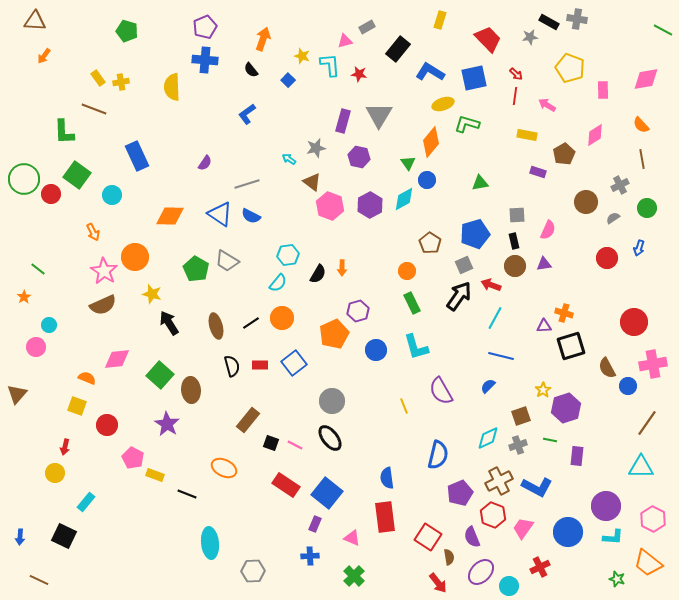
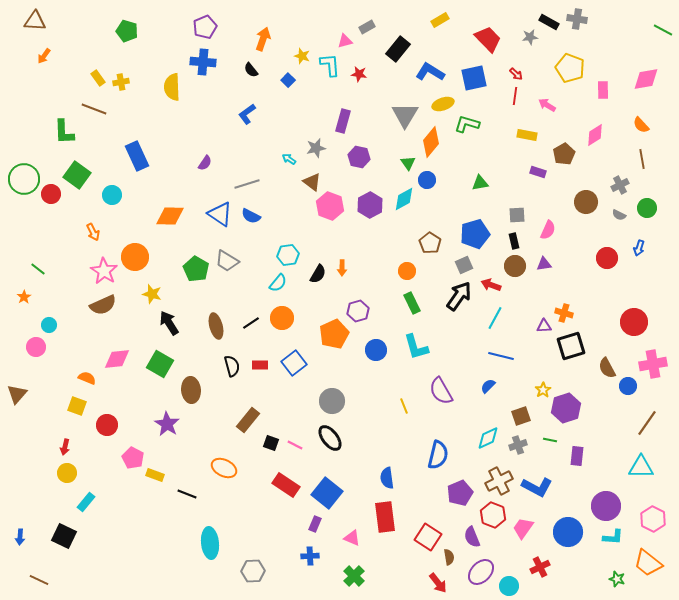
yellow rectangle at (440, 20): rotated 42 degrees clockwise
blue cross at (205, 60): moved 2 px left, 2 px down
gray triangle at (379, 115): moved 26 px right
gray semicircle at (613, 218): moved 6 px right, 3 px up; rotated 120 degrees counterclockwise
green square at (160, 375): moved 11 px up; rotated 12 degrees counterclockwise
yellow circle at (55, 473): moved 12 px right
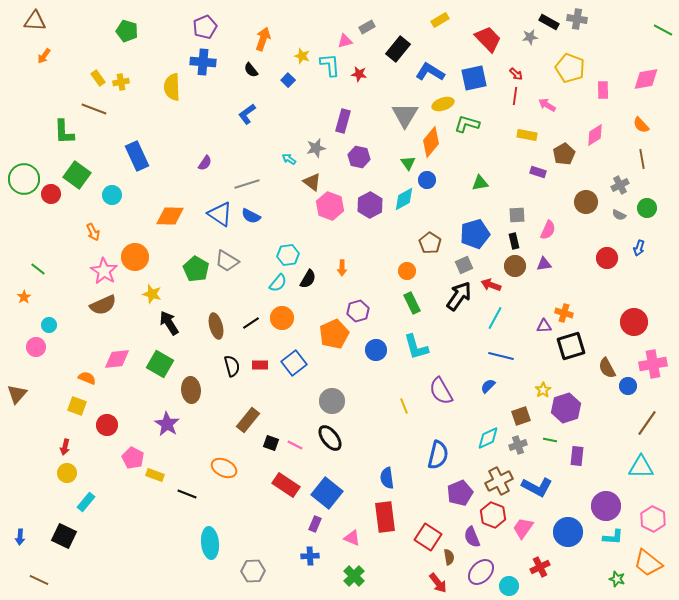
black semicircle at (318, 274): moved 10 px left, 5 px down
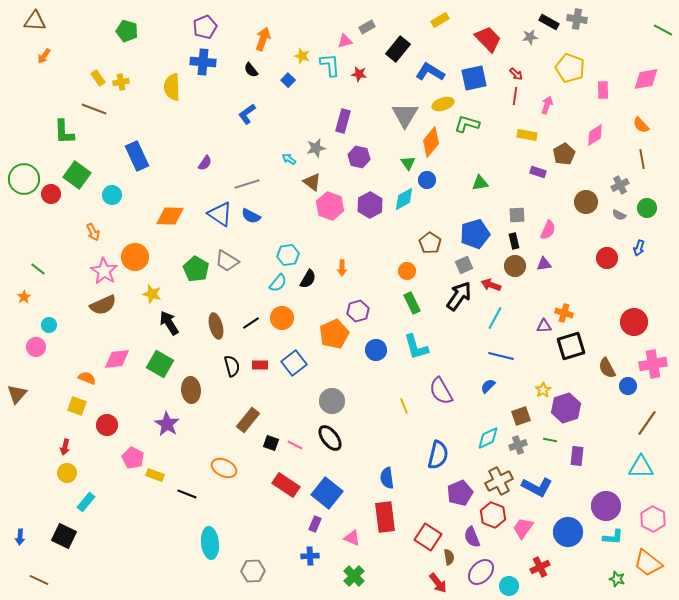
pink arrow at (547, 105): rotated 78 degrees clockwise
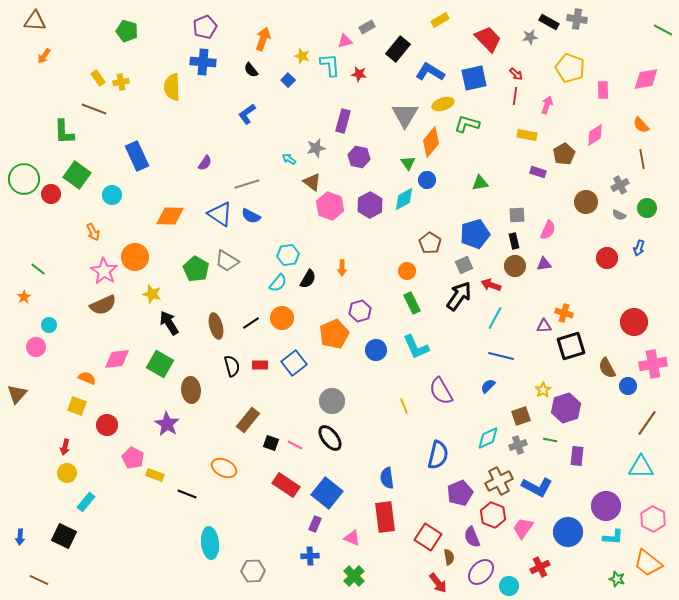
purple hexagon at (358, 311): moved 2 px right
cyan L-shape at (416, 347): rotated 8 degrees counterclockwise
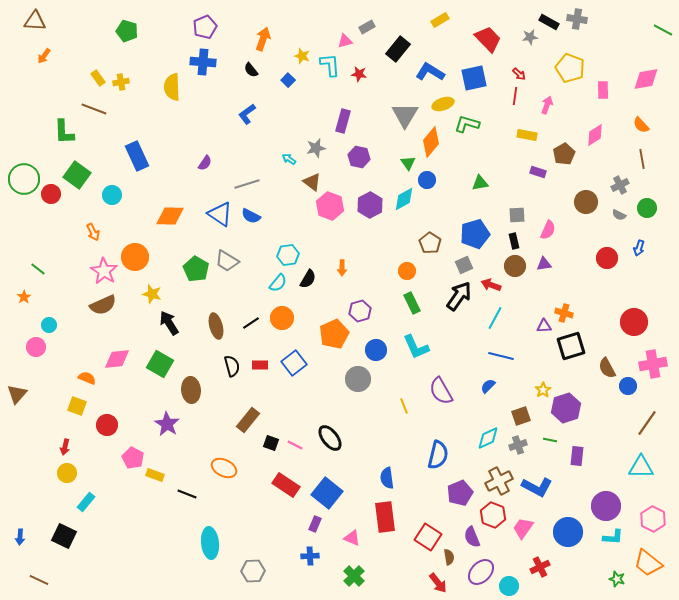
red arrow at (516, 74): moved 3 px right
gray circle at (332, 401): moved 26 px right, 22 px up
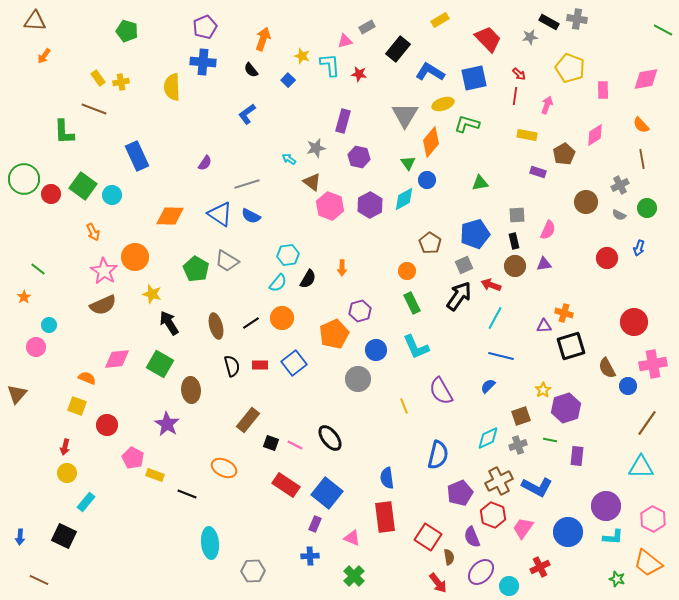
green square at (77, 175): moved 6 px right, 11 px down
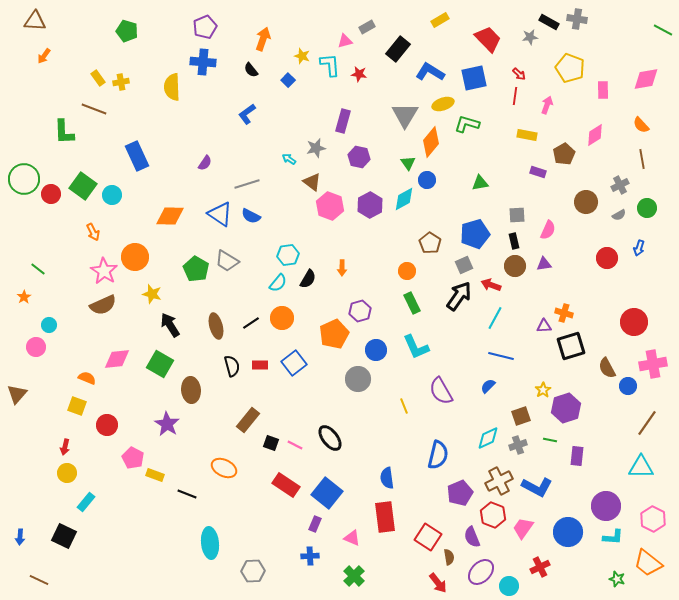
gray semicircle at (619, 215): rotated 56 degrees counterclockwise
black arrow at (169, 323): moved 1 px right, 2 px down
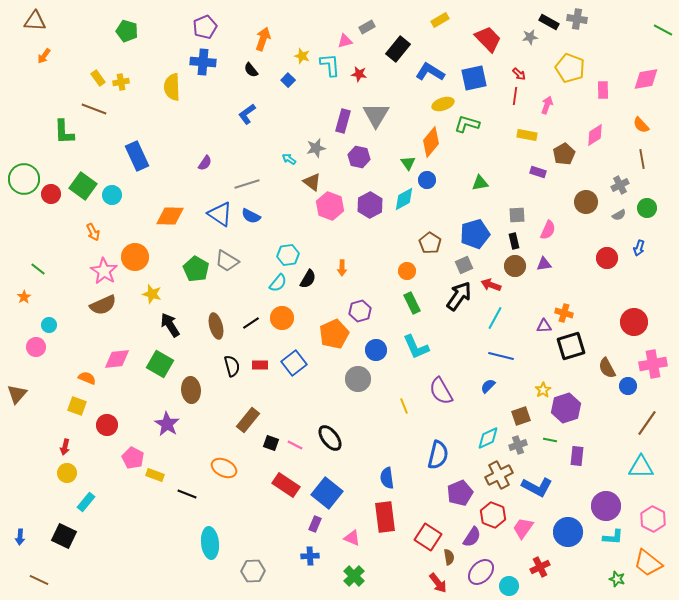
gray triangle at (405, 115): moved 29 px left
brown cross at (499, 481): moved 6 px up
purple semicircle at (472, 537): rotated 125 degrees counterclockwise
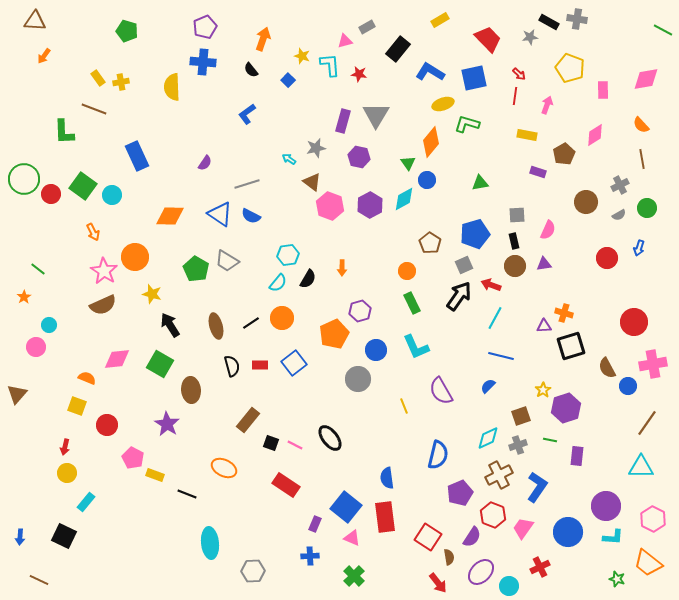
blue L-shape at (537, 487): rotated 84 degrees counterclockwise
blue square at (327, 493): moved 19 px right, 14 px down
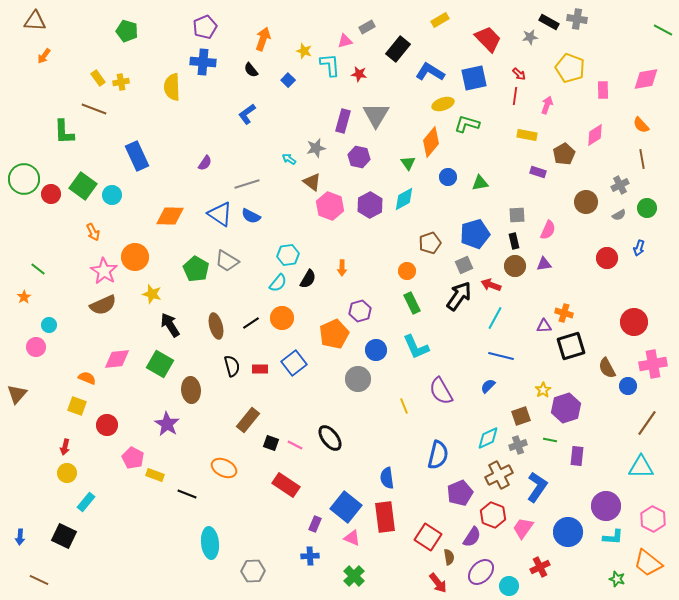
yellow star at (302, 56): moved 2 px right, 5 px up
blue circle at (427, 180): moved 21 px right, 3 px up
brown pentagon at (430, 243): rotated 20 degrees clockwise
red rectangle at (260, 365): moved 4 px down
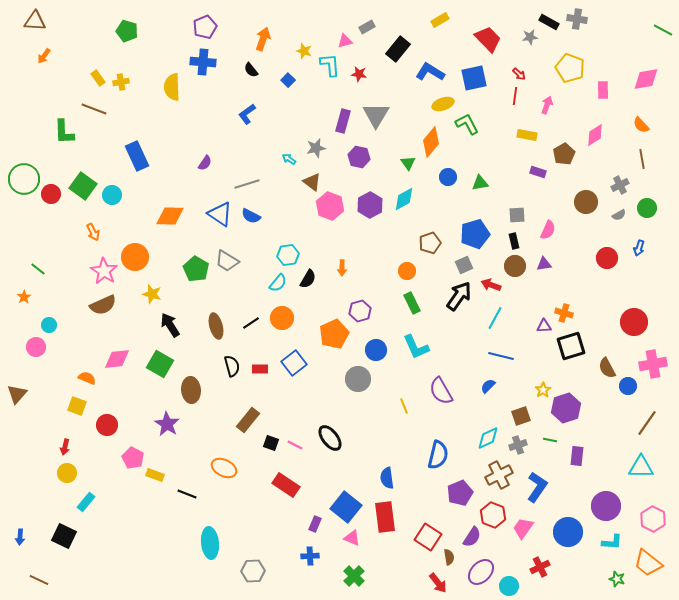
green L-shape at (467, 124): rotated 45 degrees clockwise
cyan L-shape at (613, 537): moved 1 px left, 5 px down
